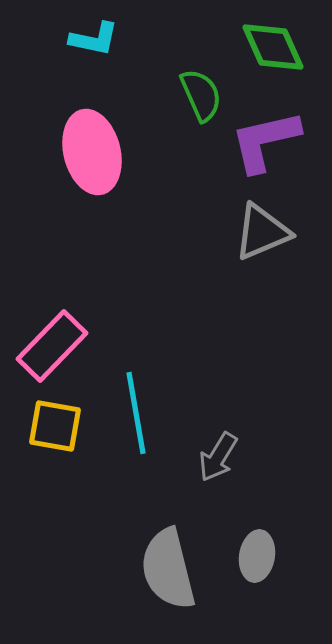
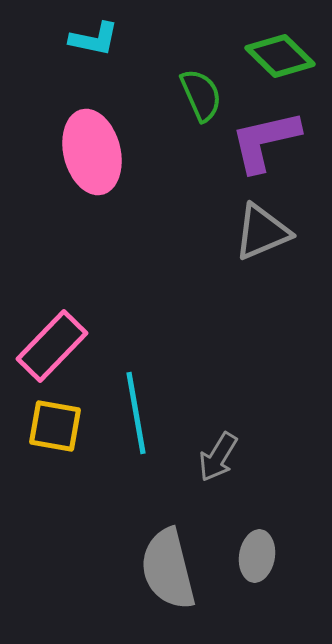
green diamond: moved 7 px right, 9 px down; rotated 22 degrees counterclockwise
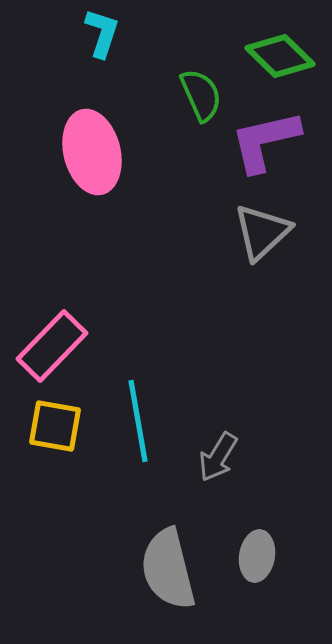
cyan L-shape: moved 8 px right, 6 px up; rotated 84 degrees counterclockwise
gray triangle: rotated 20 degrees counterclockwise
cyan line: moved 2 px right, 8 px down
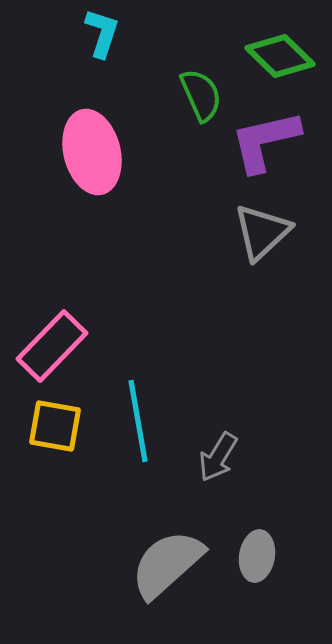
gray semicircle: moved 1 px left, 5 px up; rotated 62 degrees clockwise
